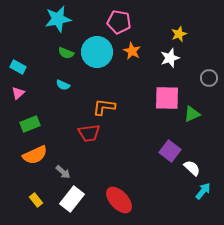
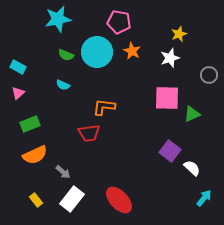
green semicircle: moved 2 px down
gray circle: moved 3 px up
cyan arrow: moved 1 px right, 7 px down
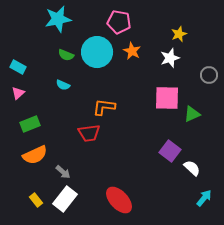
white rectangle: moved 7 px left
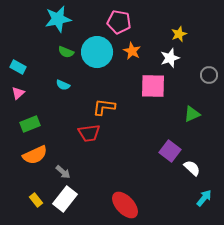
green semicircle: moved 3 px up
pink square: moved 14 px left, 12 px up
red ellipse: moved 6 px right, 5 px down
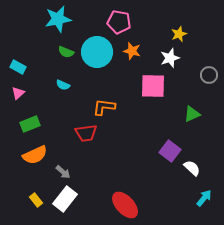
orange star: rotated 12 degrees counterclockwise
red trapezoid: moved 3 px left
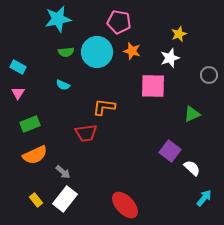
green semicircle: rotated 28 degrees counterclockwise
pink triangle: rotated 16 degrees counterclockwise
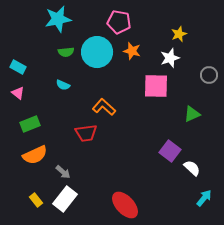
pink square: moved 3 px right
pink triangle: rotated 24 degrees counterclockwise
orange L-shape: rotated 35 degrees clockwise
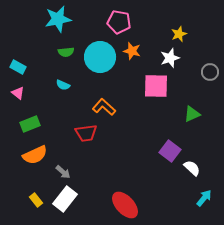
cyan circle: moved 3 px right, 5 px down
gray circle: moved 1 px right, 3 px up
